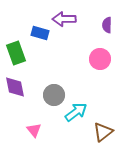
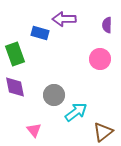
green rectangle: moved 1 px left, 1 px down
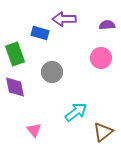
purple semicircle: rotated 84 degrees clockwise
pink circle: moved 1 px right, 1 px up
gray circle: moved 2 px left, 23 px up
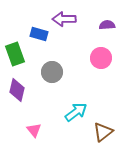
blue rectangle: moved 1 px left, 1 px down
purple diamond: moved 2 px right, 3 px down; rotated 25 degrees clockwise
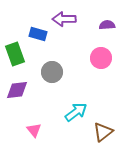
blue rectangle: moved 1 px left
purple diamond: rotated 70 degrees clockwise
